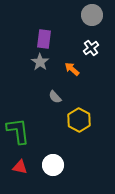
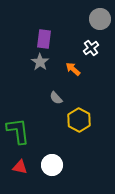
gray circle: moved 8 px right, 4 px down
orange arrow: moved 1 px right
gray semicircle: moved 1 px right, 1 px down
white circle: moved 1 px left
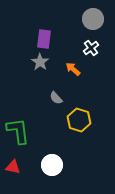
gray circle: moved 7 px left
yellow hexagon: rotated 10 degrees counterclockwise
red triangle: moved 7 px left
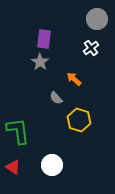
gray circle: moved 4 px right
orange arrow: moved 1 px right, 10 px down
red triangle: rotated 21 degrees clockwise
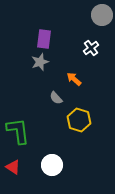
gray circle: moved 5 px right, 4 px up
gray star: rotated 18 degrees clockwise
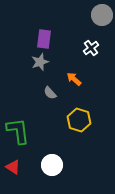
gray semicircle: moved 6 px left, 5 px up
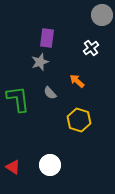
purple rectangle: moved 3 px right, 1 px up
orange arrow: moved 3 px right, 2 px down
green L-shape: moved 32 px up
white circle: moved 2 px left
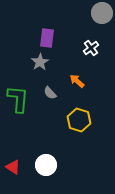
gray circle: moved 2 px up
gray star: rotated 12 degrees counterclockwise
green L-shape: rotated 12 degrees clockwise
white circle: moved 4 px left
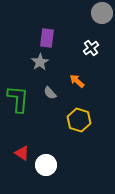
red triangle: moved 9 px right, 14 px up
